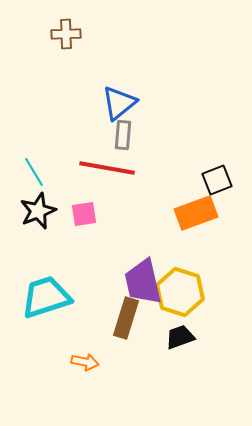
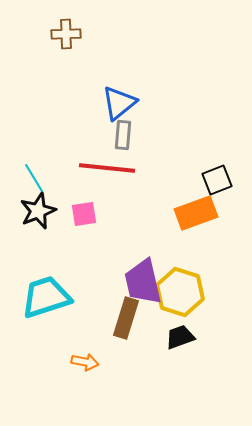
red line: rotated 4 degrees counterclockwise
cyan line: moved 6 px down
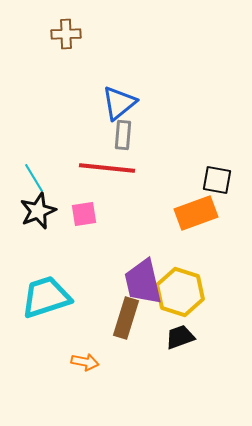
black square: rotated 32 degrees clockwise
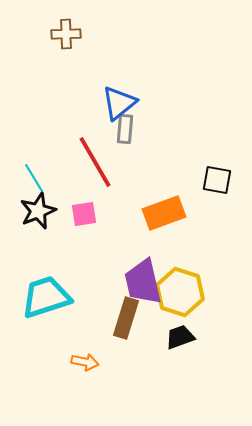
gray rectangle: moved 2 px right, 6 px up
red line: moved 12 px left, 6 px up; rotated 54 degrees clockwise
orange rectangle: moved 32 px left
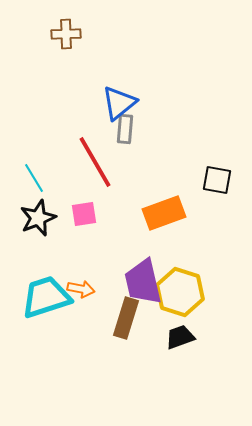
black star: moved 7 px down
orange arrow: moved 4 px left, 73 px up
